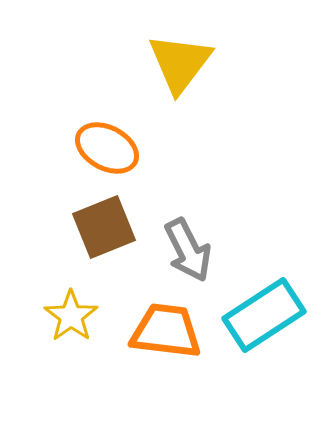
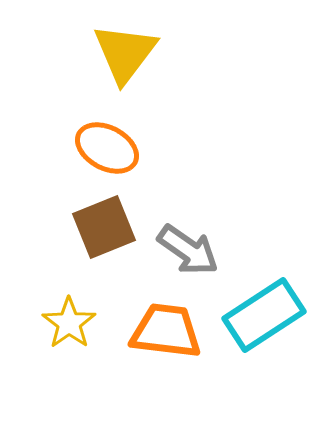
yellow triangle: moved 55 px left, 10 px up
gray arrow: rotated 28 degrees counterclockwise
yellow star: moved 2 px left, 7 px down
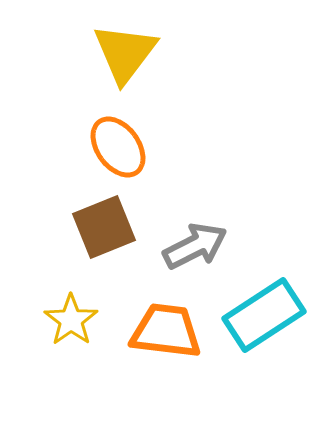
orange ellipse: moved 11 px right, 1 px up; rotated 26 degrees clockwise
gray arrow: moved 7 px right, 4 px up; rotated 62 degrees counterclockwise
yellow star: moved 2 px right, 3 px up
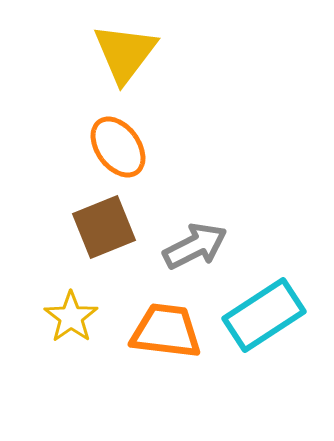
yellow star: moved 3 px up
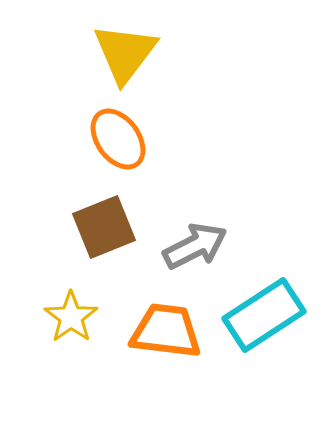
orange ellipse: moved 8 px up
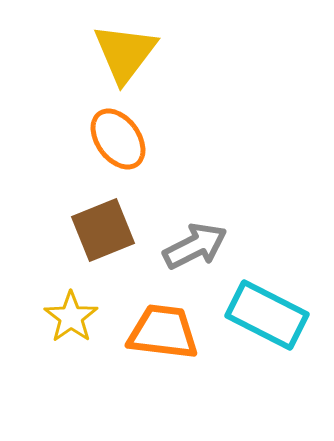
brown square: moved 1 px left, 3 px down
cyan rectangle: moved 3 px right; rotated 60 degrees clockwise
orange trapezoid: moved 3 px left, 1 px down
